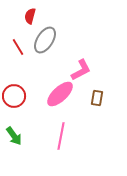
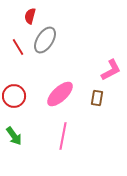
pink L-shape: moved 30 px right
pink line: moved 2 px right
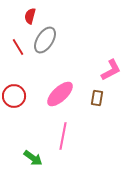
green arrow: moved 19 px right, 22 px down; rotated 18 degrees counterclockwise
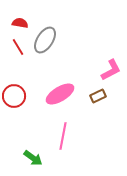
red semicircle: moved 10 px left, 7 px down; rotated 84 degrees clockwise
pink ellipse: rotated 12 degrees clockwise
brown rectangle: moved 1 px right, 2 px up; rotated 56 degrees clockwise
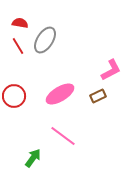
red line: moved 1 px up
pink line: rotated 64 degrees counterclockwise
green arrow: rotated 90 degrees counterclockwise
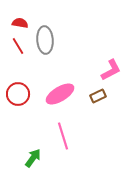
gray ellipse: rotated 36 degrees counterclockwise
red circle: moved 4 px right, 2 px up
pink line: rotated 36 degrees clockwise
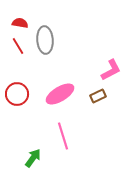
red circle: moved 1 px left
